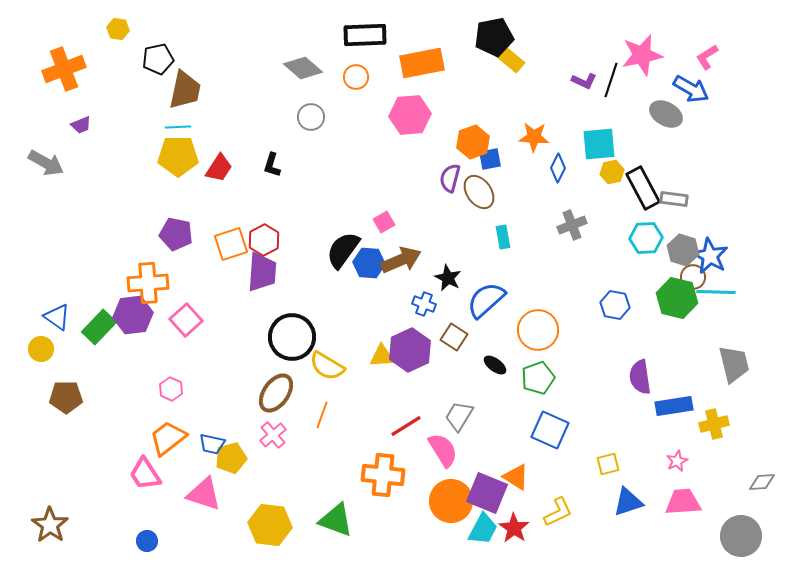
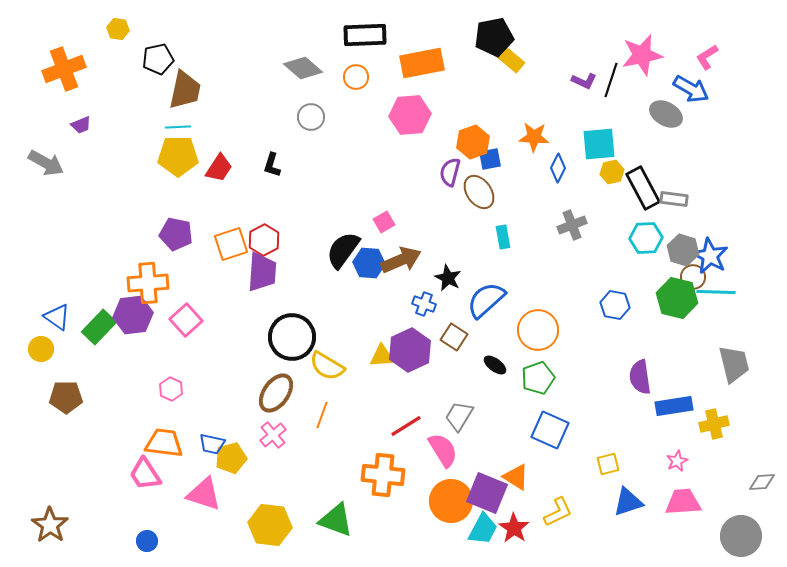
purple semicircle at (450, 178): moved 6 px up
orange trapezoid at (168, 438): moved 4 px left, 5 px down; rotated 45 degrees clockwise
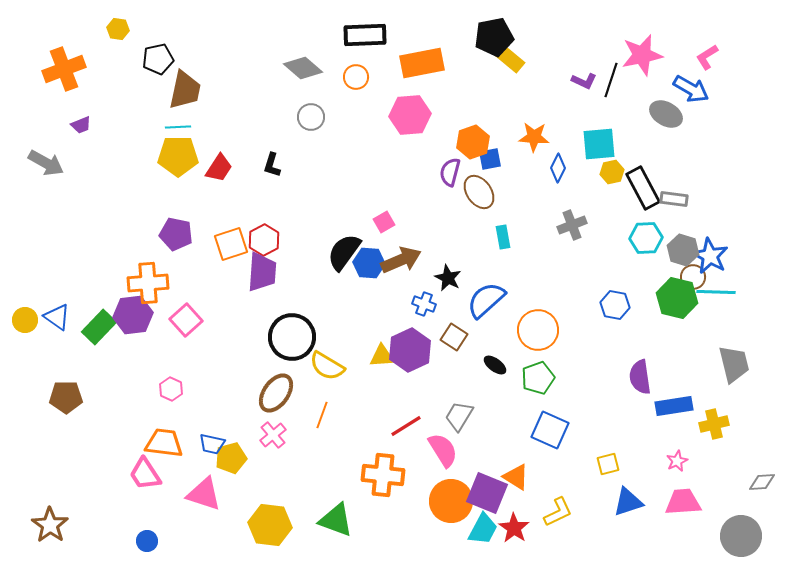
black semicircle at (343, 250): moved 1 px right, 2 px down
yellow circle at (41, 349): moved 16 px left, 29 px up
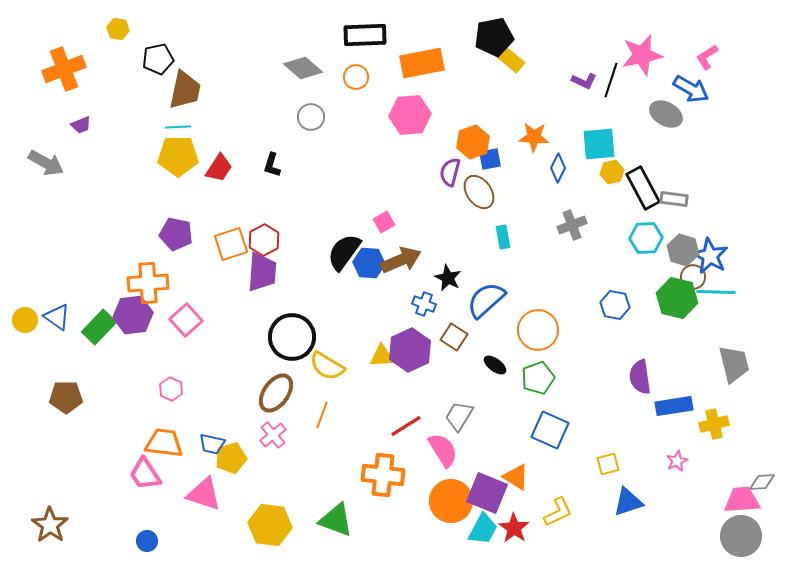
pink trapezoid at (683, 502): moved 59 px right, 2 px up
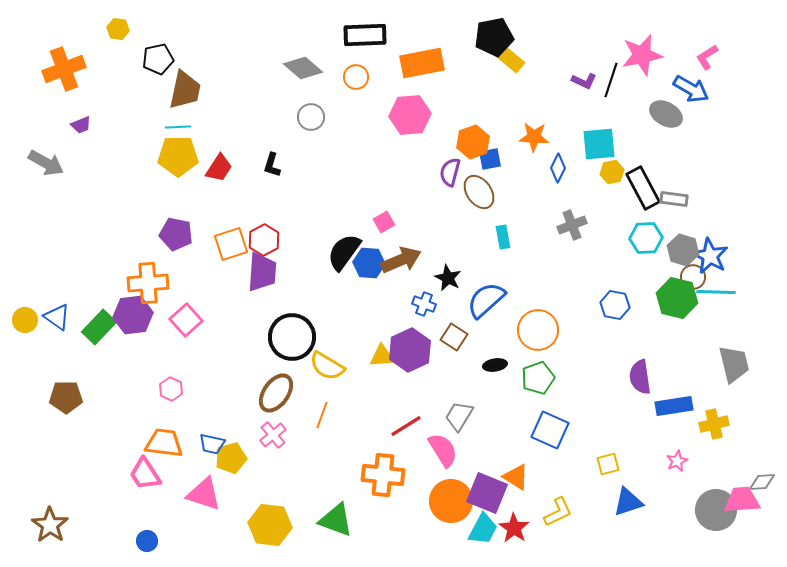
black ellipse at (495, 365): rotated 45 degrees counterclockwise
gray circle at (741, 536): moved 25 px left, 26 px up
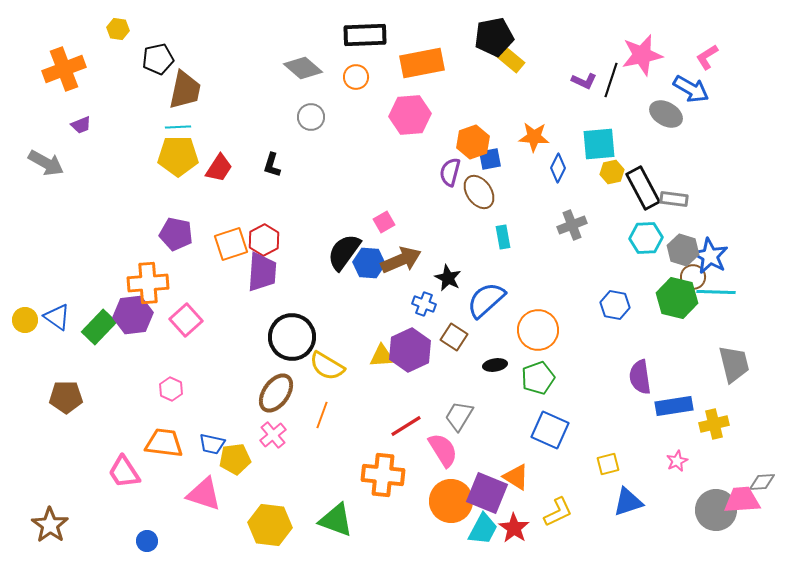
yellow pentagon at (231, 458): moved 4 px right, 1 px down; rotated 8 degrees clockwise
pink trapezoid at (145, 474): moved 21 px left, 2 px up
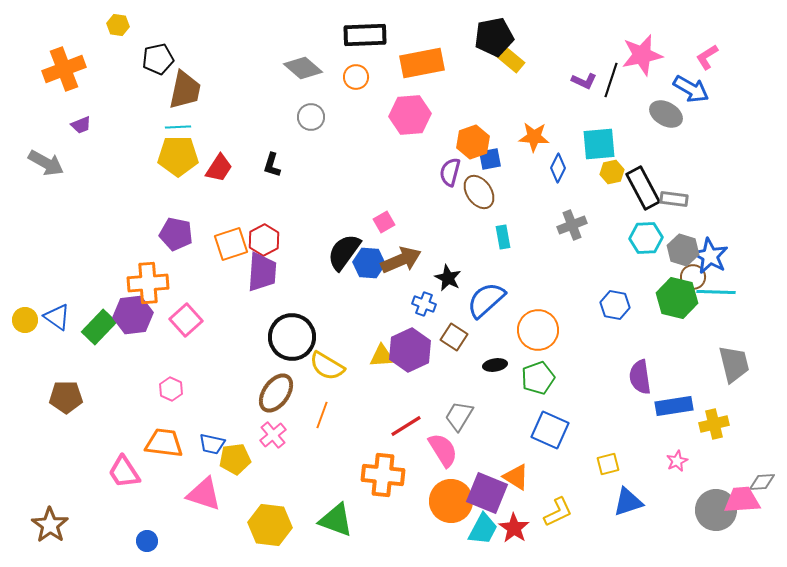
yellow hexagon at (118, 29): moved 4 px up
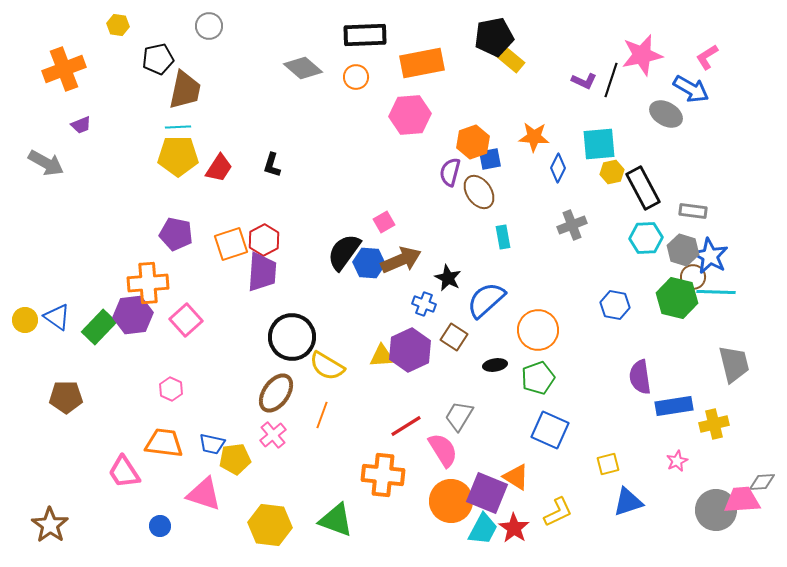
gray circle at (311, 117): moved 102 px left, 91 px up
gray rectangle at (674, 199): moved 19 px right, 12 px down
blue circle at (147, 541): moved 13 px right, 15 px up
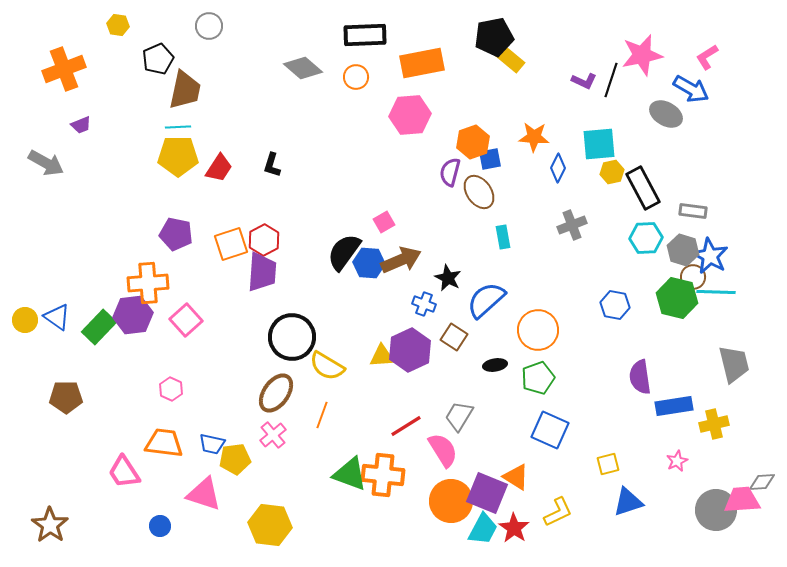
black pentagon at (158, 59): rotated 12 degrees counterclockwise
green triangle at (336, 520): moved 14 px right, 46 px up
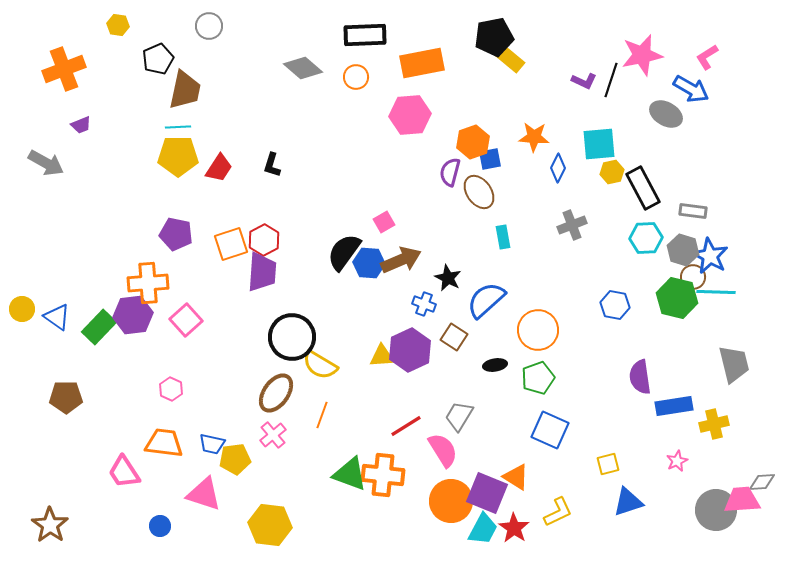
yellow circle at (25, 320): moved 3 px left, 11 px up
yellow semicircle at (327, 366): moved 7 px left, 1 px up
